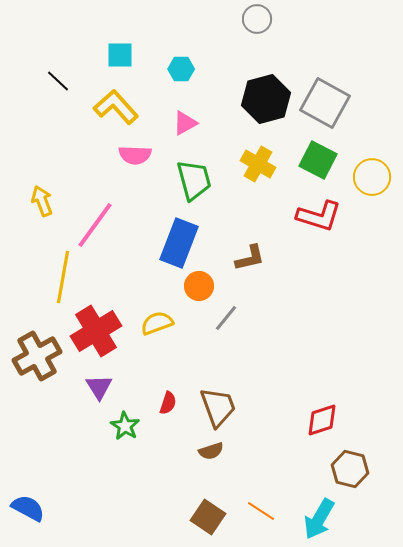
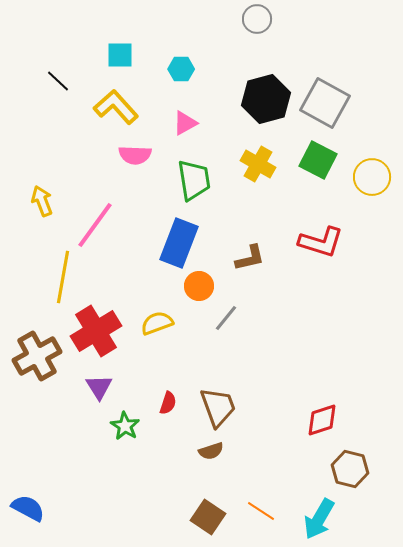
green trapezoid: rotated 6 degrees clockwise
red L-shape: moved 2 px right, 26 px down
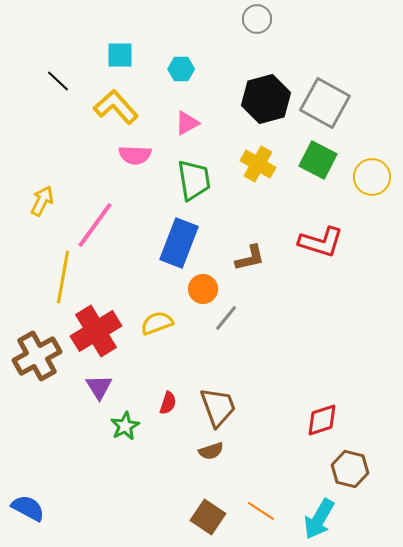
pink triangle: moved 2 px right
yellow arrow: rotated 48 degrees clockwise
orange circle: moved 4 px right, 3 px down
green star: rotated 12 degrees clockwise
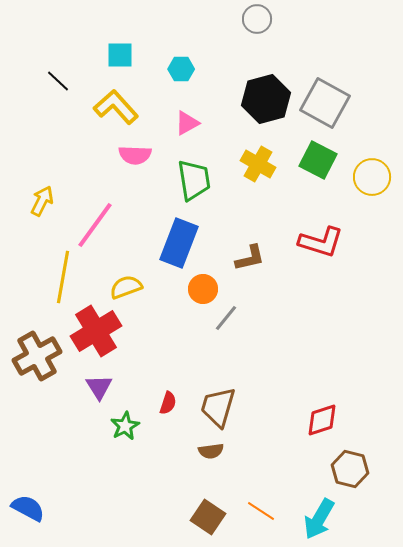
yellow semicircle: moved 31 px left, 36 px up
brown trapezoid: rotated 144 degrees counterclockwise
brown semicircle: rotated 10 degrees clockwise
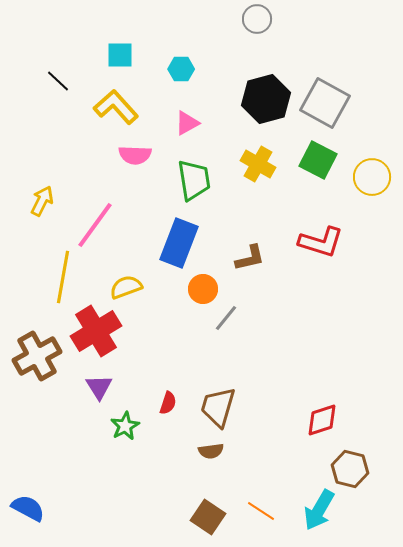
cyan arrow: moved 9 px up
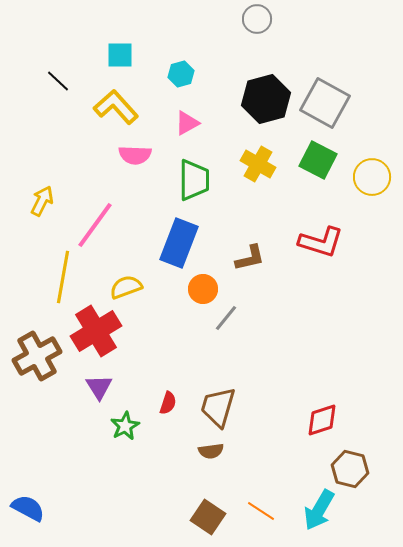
cyan hexagon: moved 5 px down; rotated 15 degrees counterclockwise
green trapezoid: rotated 9 degrees clockwise
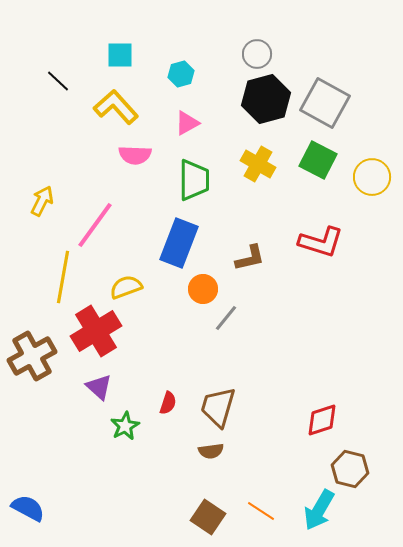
gray circle: moved 35 px down
brown cross: moved 5 px left
purple triangle: rotated 16 degrees counterclockwise
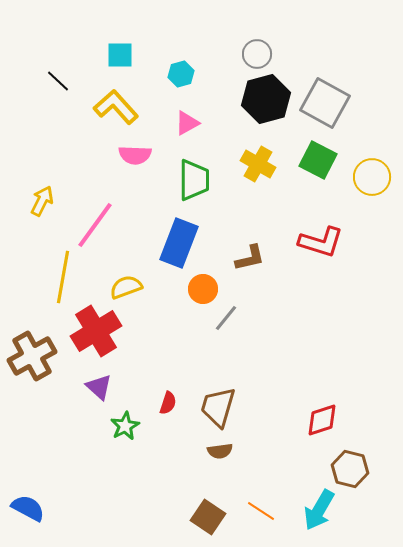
brown semicircle: moved 9 px right
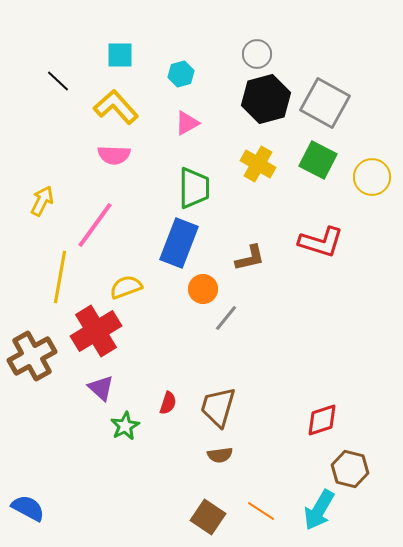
pink semicircle: moved 21 px left
green trapezoid: moved 8 px down
yellow line: moved 3 px left
purple triangle: moved 2 px right, 1 px down
brown semicircle: moved 4 px down
